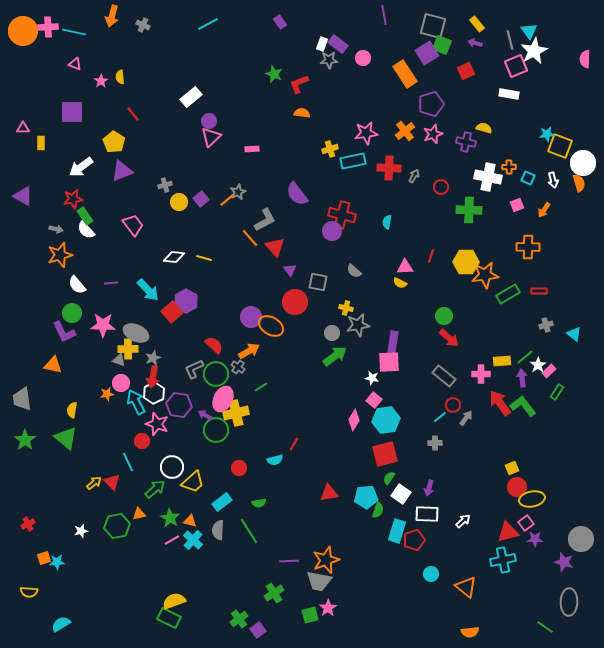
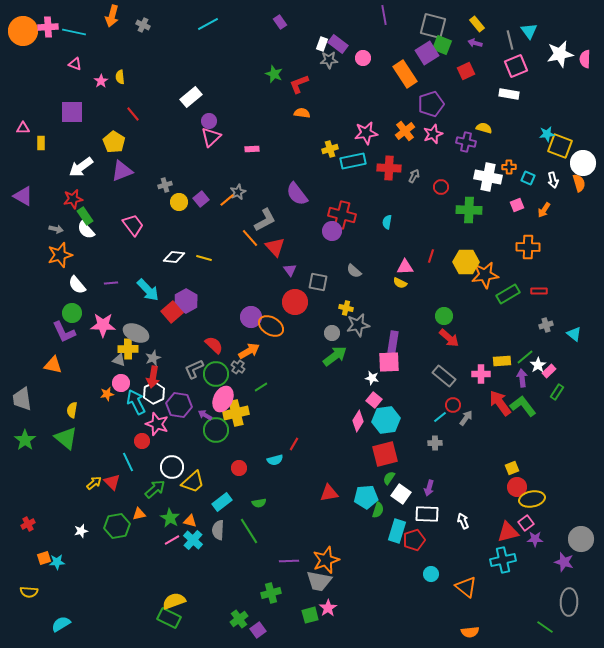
white star at (534, 51): moved 26 px right, 3 px down; rotated 16 degrees clockwise
pink diamond at (354, 420): moved 4 px right, 1 px down
white arrow at (463, 521): rotated 70 degrees counterclockwise
green cross at (274, 593): moved 3 px left; rotated 18 degrees clockwise
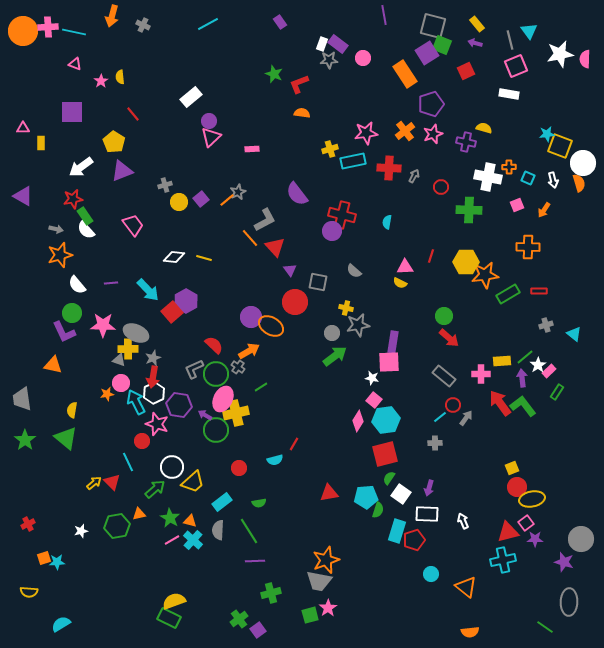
purple line at (289, 561): moved 34 px left
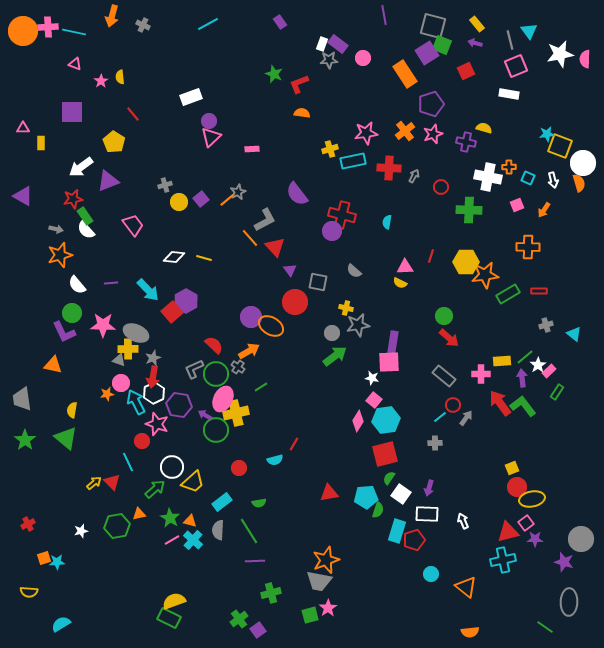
white rectangle at (191, 97): rotated 20 degrees clockwise
purple triangle at (122, 171): moved 14 px left, 10 px down
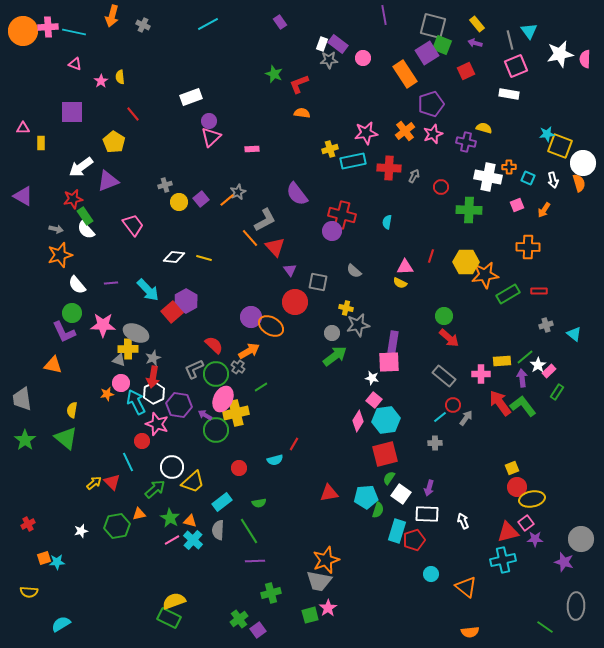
gray ellipse at (569, 602): moved 7 px right, 4 px down
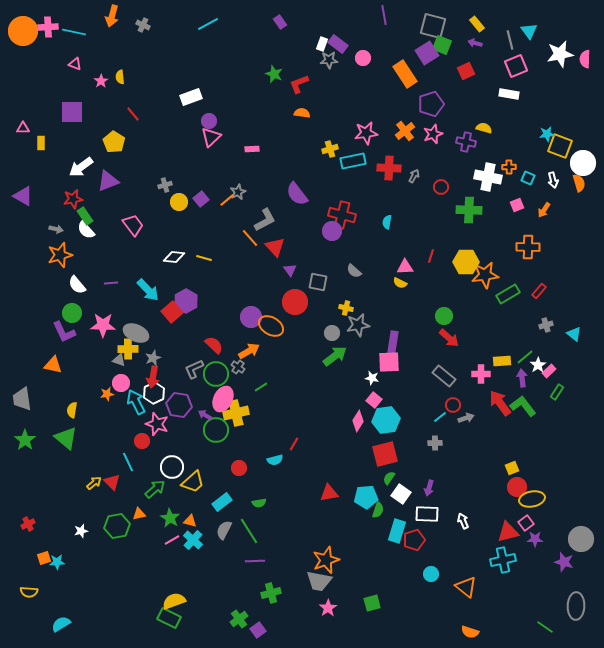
red rectangle at (539, 291): rotated 49 degrees counterclockwise
gray arrow at (466, 418): rotated 35 degrees clockwise
gray semicircle at (218, 530): moved 6 px right; rotated 24 degrees clockwise
green square at (310, 615): moved 62 px right, 12 px up
orange semicircle at (470, 632): rotated 24 degrees clockwise
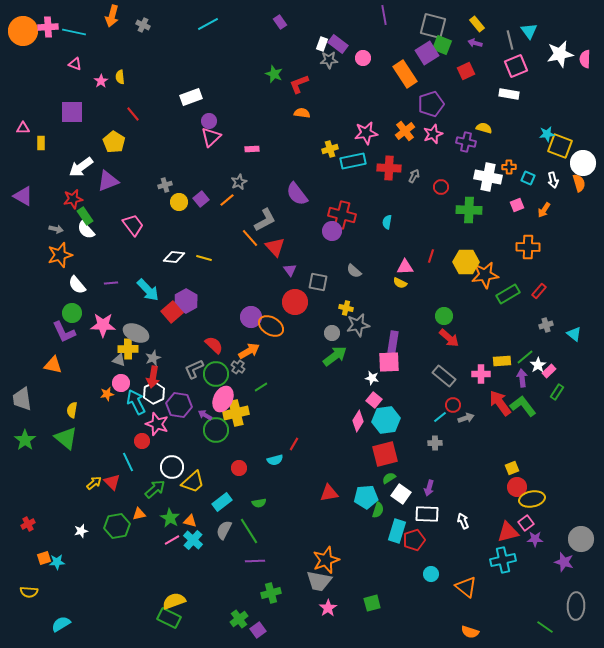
gray star at (238, 192): moved 1 px right, 10 px up
green semicircle at (389, 478): rotated 24 degrees clockwise
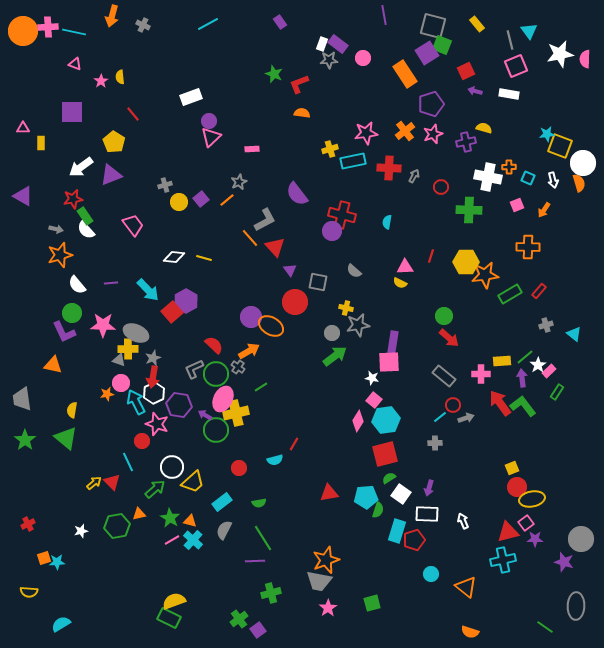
purple arrow at (475, 43): moved 48 px down
purple cross at (466, 142): rotated 24 degrees counterclockwise
purple triangle at (108, 181): moved 3 px right, 6 px up
green rectangle at (508, 294): moved 2 px right
green line at (249, 531): moved 14 px right, 7 px down
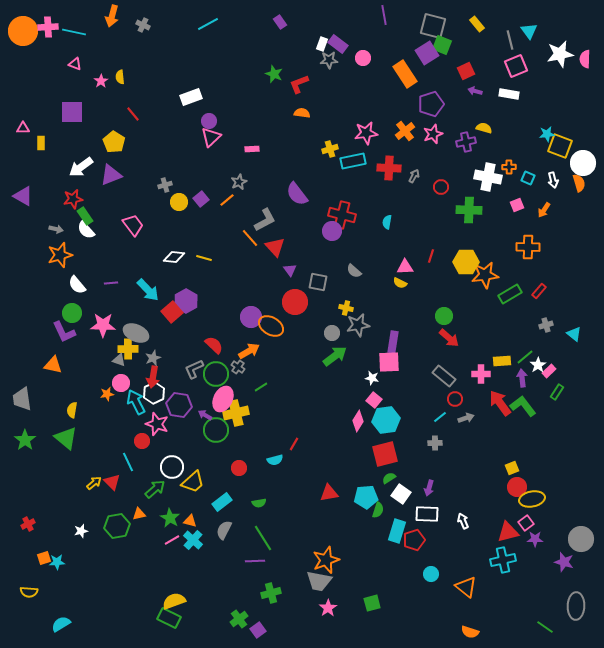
red circle at (453, 405): moved 2 px right, 6 px up
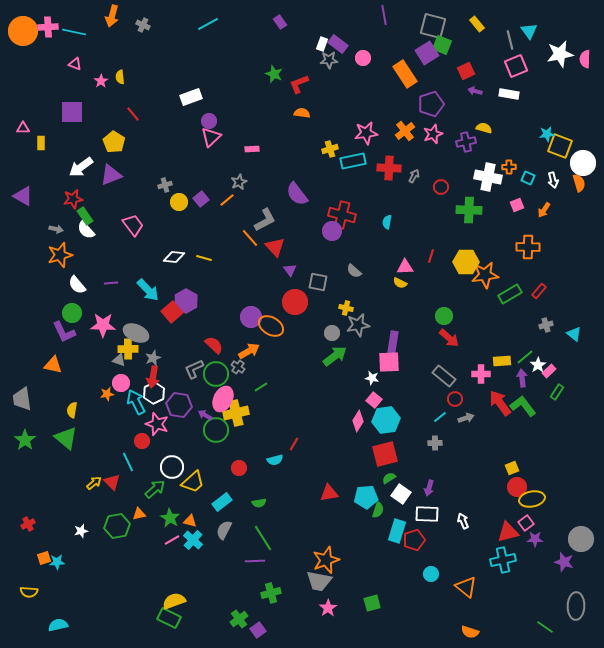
cyan semicircle at (61, 624): moved 3 px left, 1 px down; rotated 18 degrees clockwise
